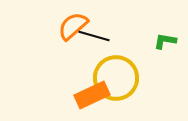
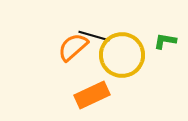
orange semicircle: moved 21 px down
yellow circle: moved 6 px right, 23 px up
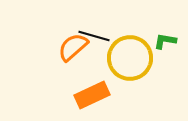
yellow circle: moved 8 px right, 3 px down
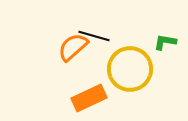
green L-shape: moved 1 px down
yellow circle: moved 11 px down
orange rectangle: moved 3 px left, 3 px down
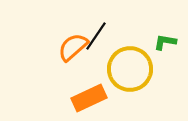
black line: moved 2 px right; rotated 72 degrees counterclockwise
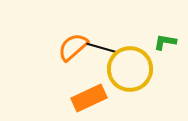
black line: moved 6 px right, 12 px down; rotated 72 degrees clockwise
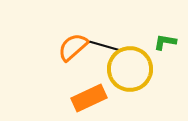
black line: moved 3 px right, 2 px up
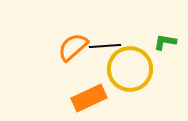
black line: rotated 20 degrees counterclockwise
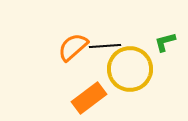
green L-shape: rotated 25 degrees counterclockwise
orange rectangle: rotated 12 degrees counterclockwise
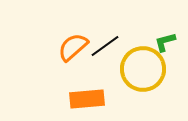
black line: rotated 32 degrees counterclockwise
yellow circle: moved 13 px right
orange rectangle: moved 2 px left, 1 px down; rotated 32 degrees clockwise
